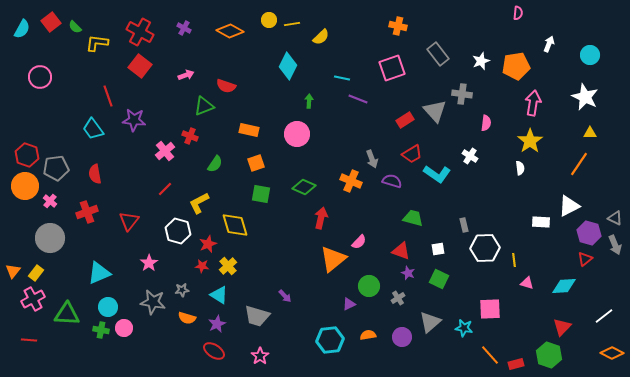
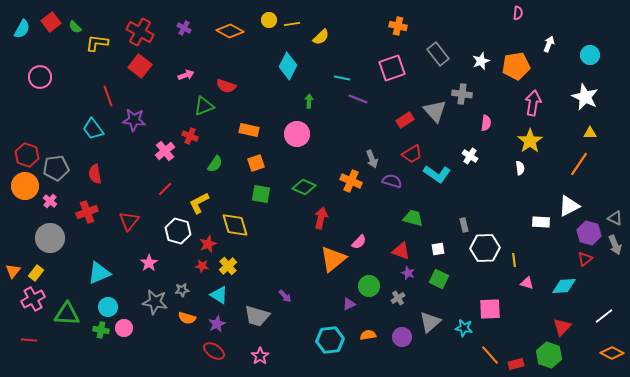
gray star at (153, 302): moved 2 px right
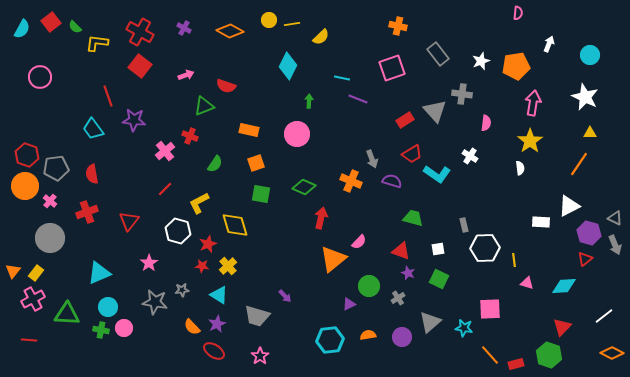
red semicircle at (95, 174): moved 3 px left
orange semicircle at (187, 318): moved 5 px right, 9 px down; rotated 30 degrees clockwise
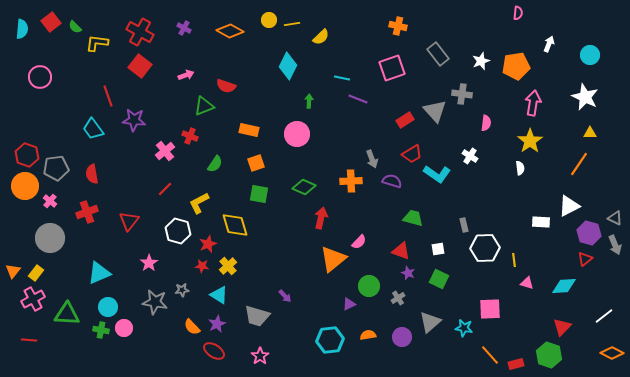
cyan semicircle at (22, 29): rotated 24 degrees counterclockwise
orange cross at (351, 181): rotated 25 degrees counterclockwise
green square at (261, 194): moved 2 px left
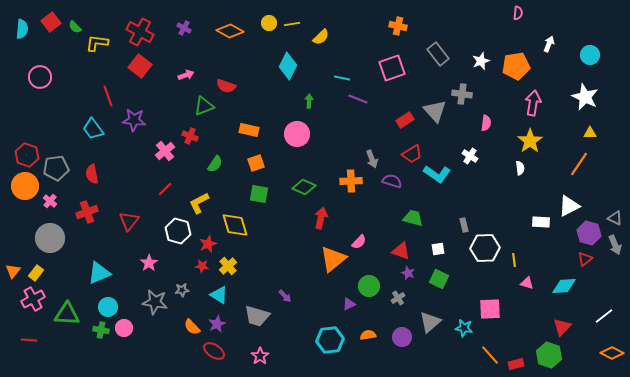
yellow circle at (269, 20): moved 3 px down
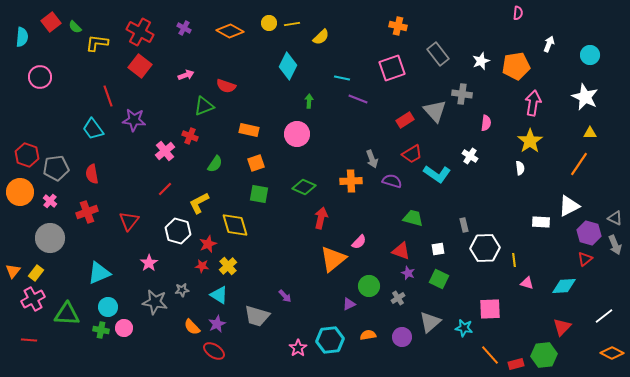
cyan semicircle at (22, 29): moved 8 px down
orange circle at (25, 186): moved 5 px left, 6 px down
green hexagon at (549, 355): moved 5 px left; rotated 25 degrees counterclockwise
pink star at (260, 356): moved 38 px right, 8 px up
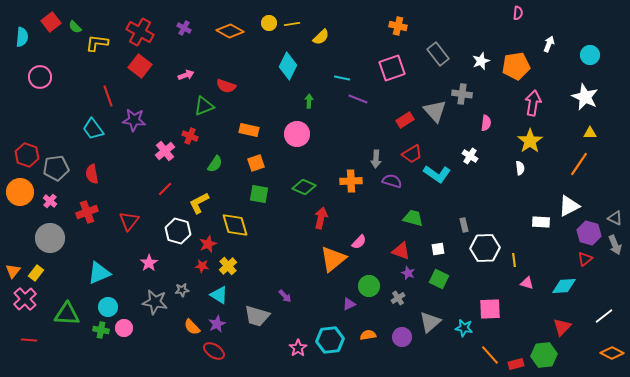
gray arrow at (372, 159): moved 4 px right; rotated 24 degrees clockwise
pink cross at (33, 299): moved 8 px left; rotated 15 degrees counterclockwise
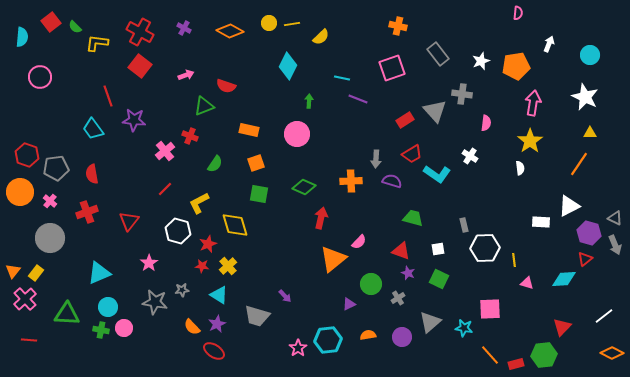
green circle at (369, 286): moved 2 px right, 2 px up
cyan diamond at (564, 286): moved 7 px up
cyan hexagon at (330, 340): moved 2 px left
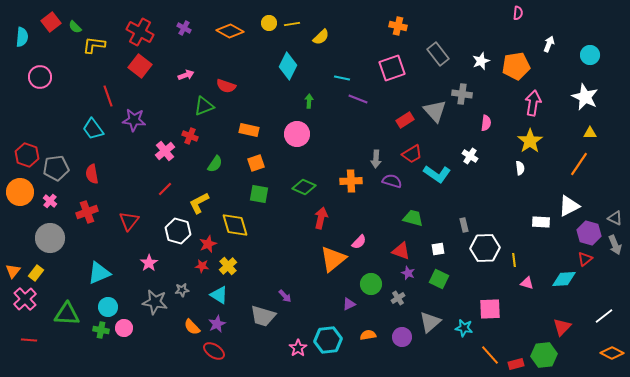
yellow L-shape at (97, 43): moved 3 px left, 2 px down
gray trapezoid at (257, 316): moved 6 px right
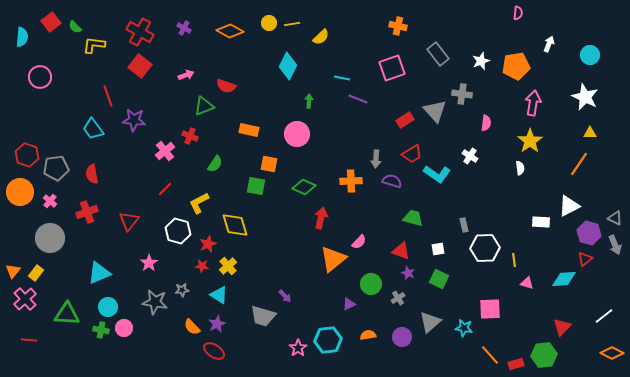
orange square at (256, 163): moved 13 px right, 1 px down; rotated 30 degrees clockwise
green square at (259, 194): moved 3 px left, 8 px up
